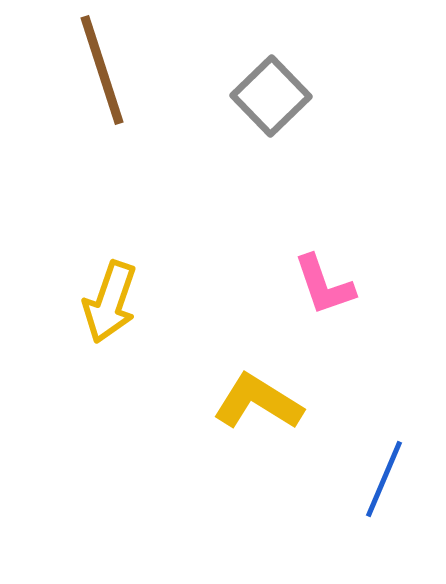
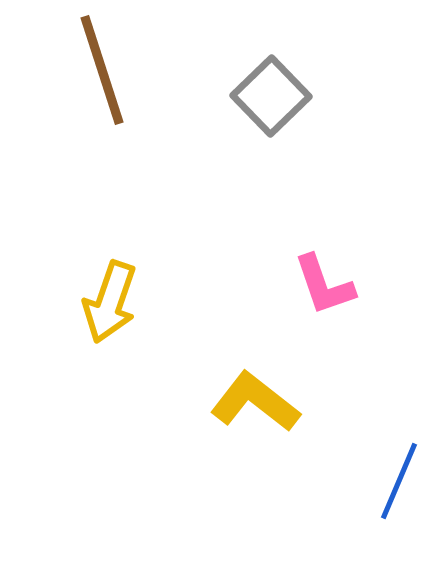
yellow L-shape: moved 3 px left; rotated 6 degrees clockwise
blue line: moved 15 px right, 2 px down
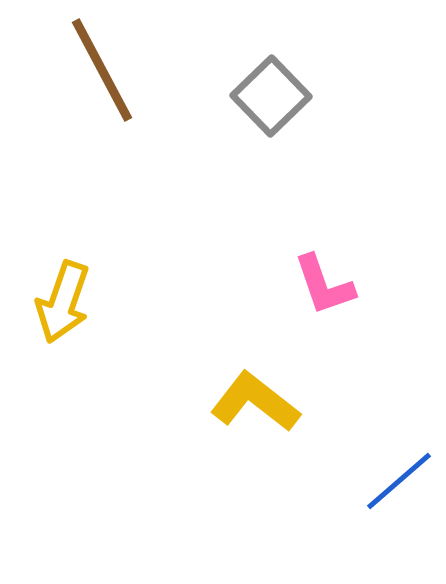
brown line: rotated 10 degrees counterclockwise
yellow arrow: moved 47 px left
blue line: rotated 26 degrees clockwise
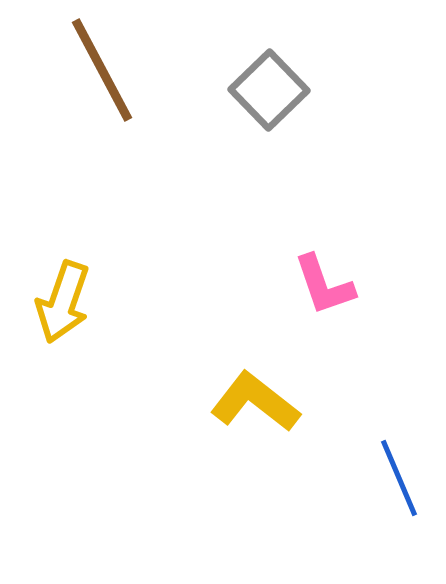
gray square: moved 2 px left, 6 px up
blue line: moved 3 px up; rotated 72 degrees counterclockwise
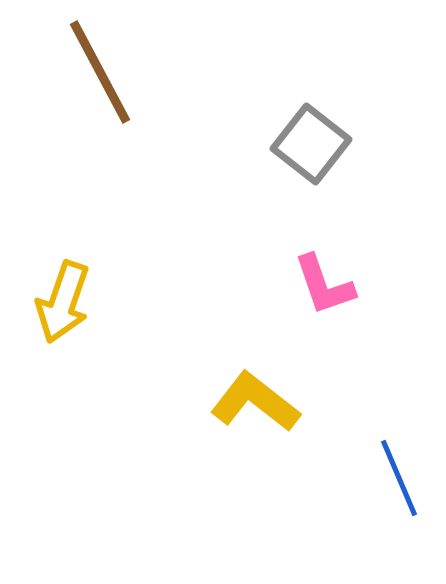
brown line: moved 2 px left, 2 px down
gray square: moved 42 px right, 54 px down; rotated 8 degrees counterclockwise
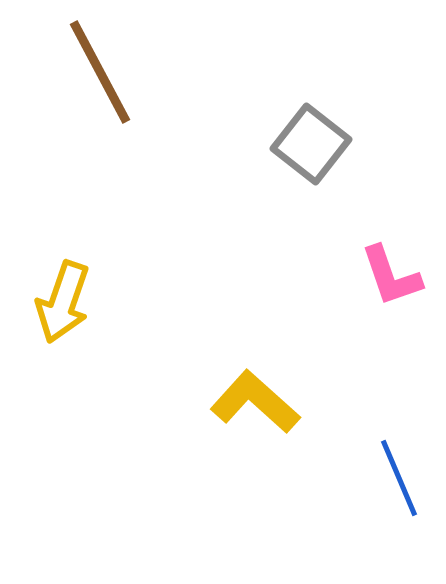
pink L-shape: moved 67 px right, 9 px up
yellow L-shape: rotated 4 degrees clockwise
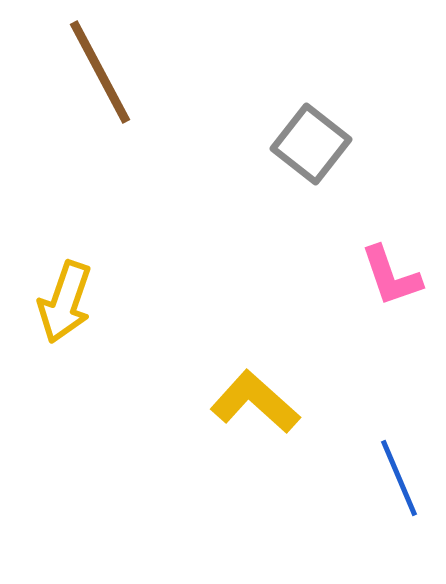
yellow arrow: moved 2 px right
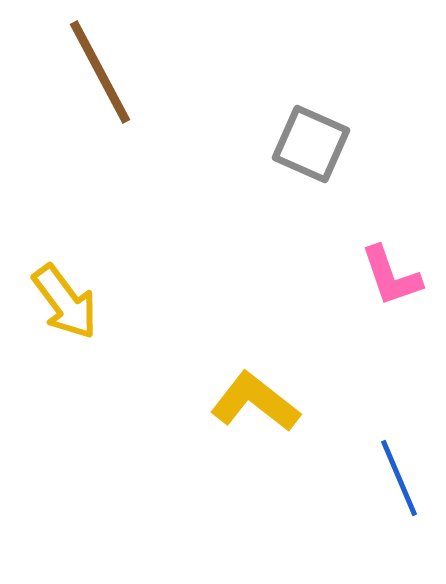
gray square: rotated 14 degrees counterclockwise
yellow arrow: rotated 56 degrees counterclockwise
yellow L-shape: rotated 4 degrees counterclockwise
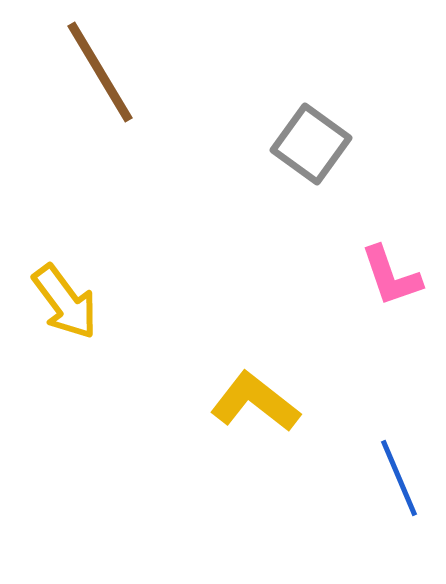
brown line: rotated 3 degrees counterclockwise
gray square: rotated 12 degrees clockwise
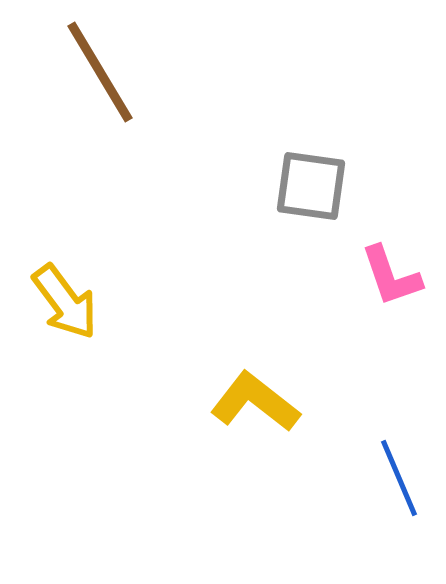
gray square: moved 42 px down; rotated 28 degrees counterclockwise
